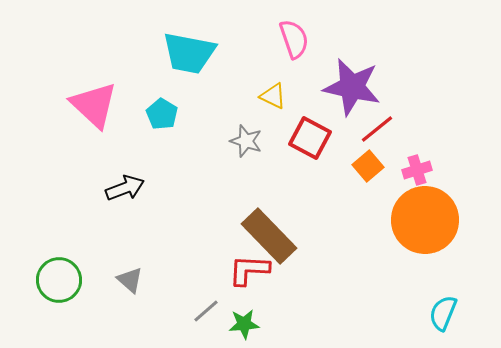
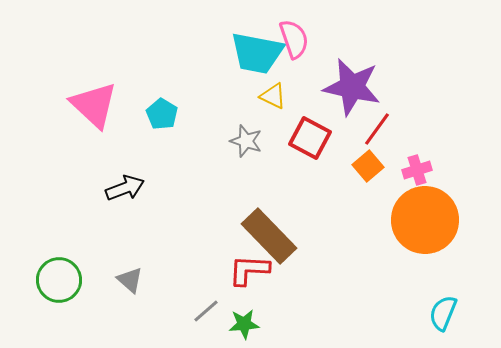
cyan trapezoid: moved 68 px right
red line: rotated 15 degrees counterclockwise
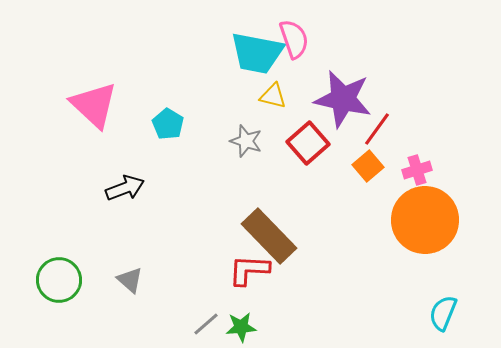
purple star: moved 9 px left, 12 px down
yellow triangle: rotated 12 degrees counterclockwise
cyan pentagon: moved 6 px right, 10 px down
red square: moved 2 px left, 5 px down; rotated 21 degrees clockwise
gray line: moved 13 px down
green star: moved 3 px left, 3 px down
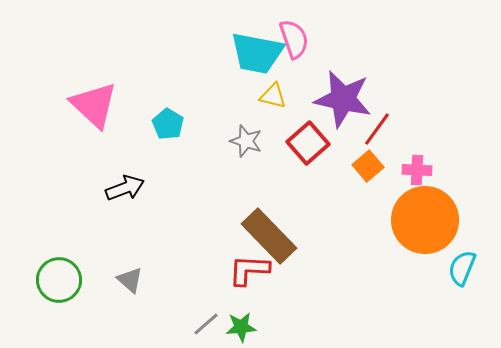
pink cross: rotated 20 degrees clockwise
cyan semicircle: moved 19 px right, 45 px up
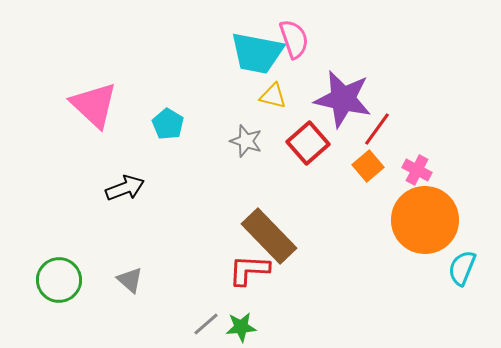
pink cross: rotated 24 degrees clockwise
